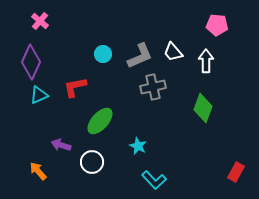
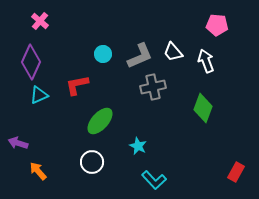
white arrow: rotated 20 degrees counterclockwise
red L-shape: moved 2 px right, 2 px up
purple arrow: moved 43 px left, 2 px up
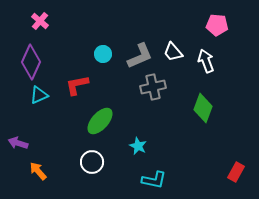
cyan L-shape: rotated 35 degrees counterclockwise
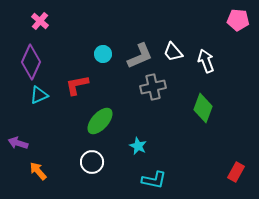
pink pentagon: moved 21 px right, 5 px up
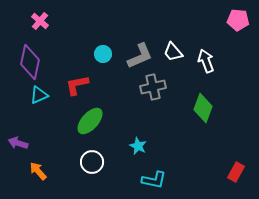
purple diamond: moved 1 px left; rotated 12 degrees counterclockwise
green ellipse: moved 10 px left
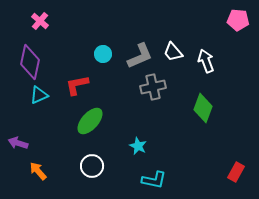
white circle: moved 4 px down
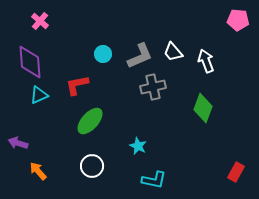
purple diamond: rotated 16 degrees counterclockwise
